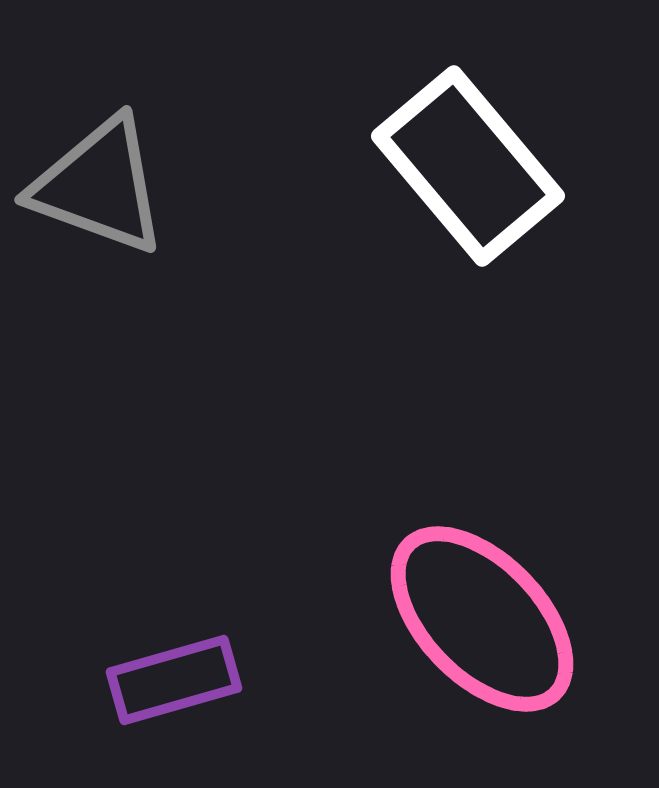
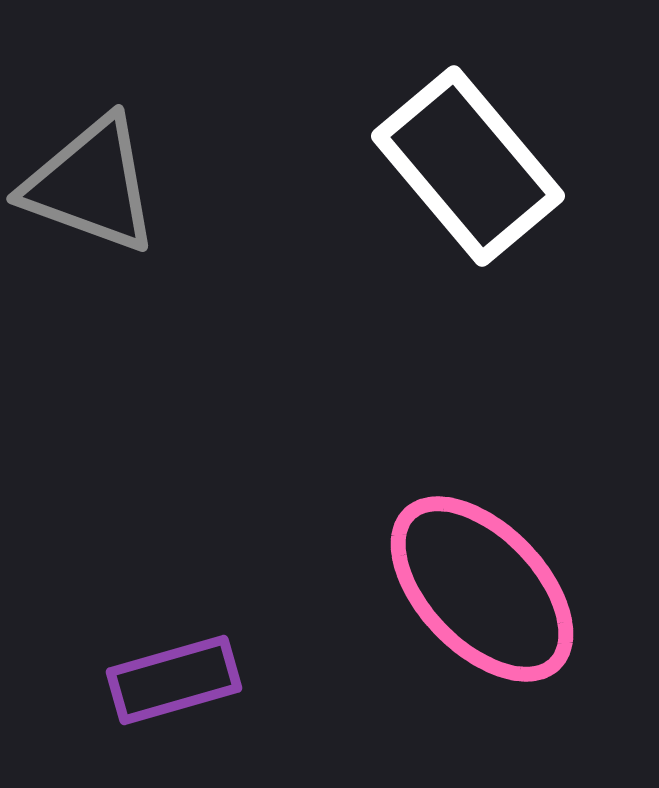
gray triangle: moved 8 px left, 1 px up
pink ellipse: moved 30 px up
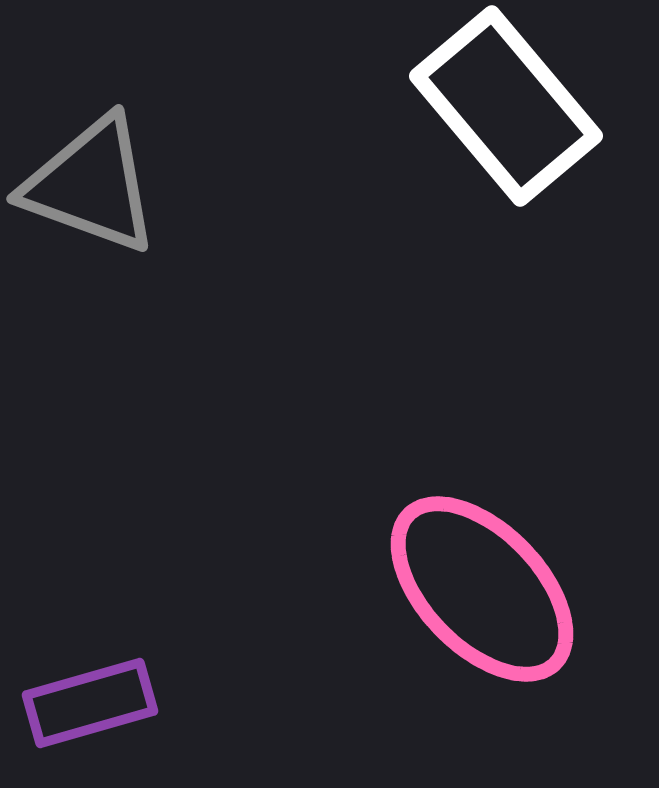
white rectangle: moved 38 px right, 60 px up
purple rectangle: moved 84 px left, 23 px down
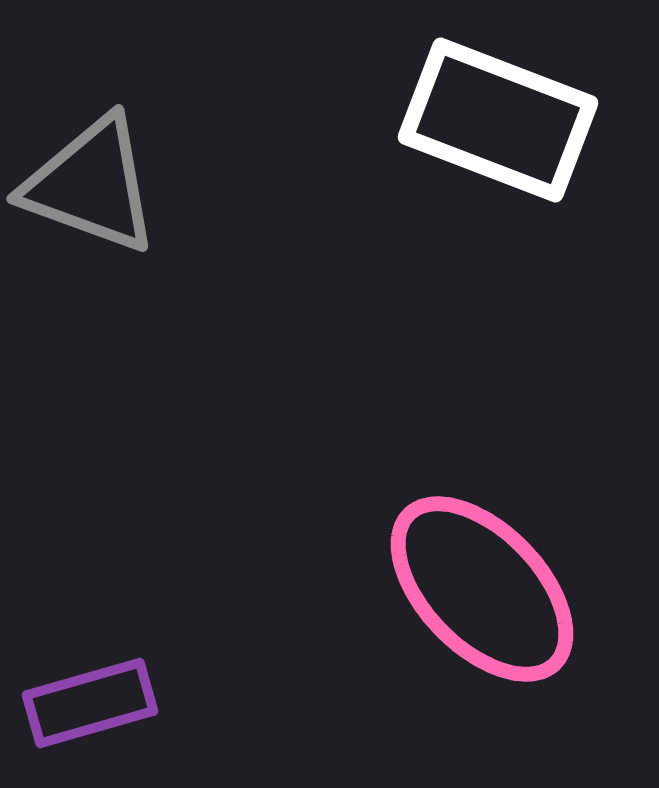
white rectangle: moved 8 px left, 14 px down; rotated 29 degrees counterclockwise
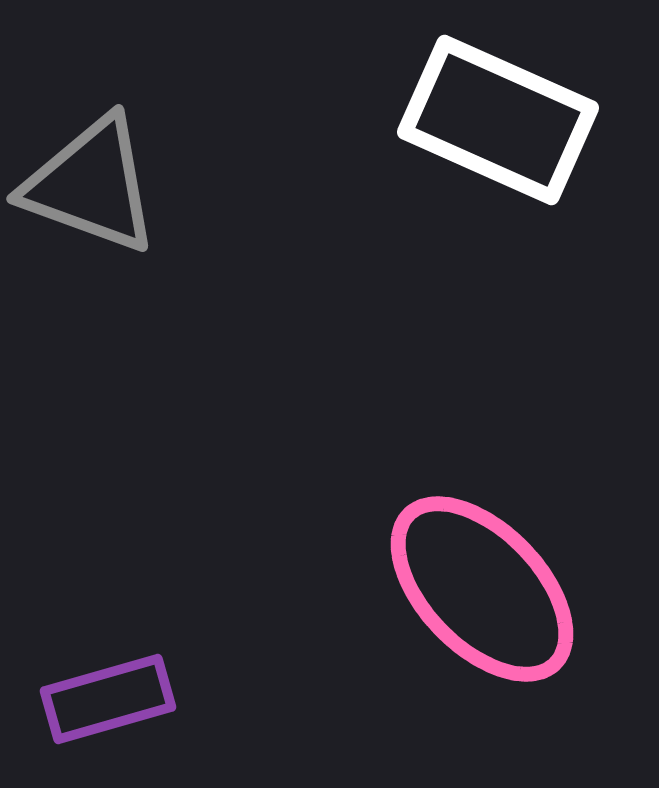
white rectangle: rotated 3 degrees clockwise
purple rectangle: moved 18 px right, 4 px up
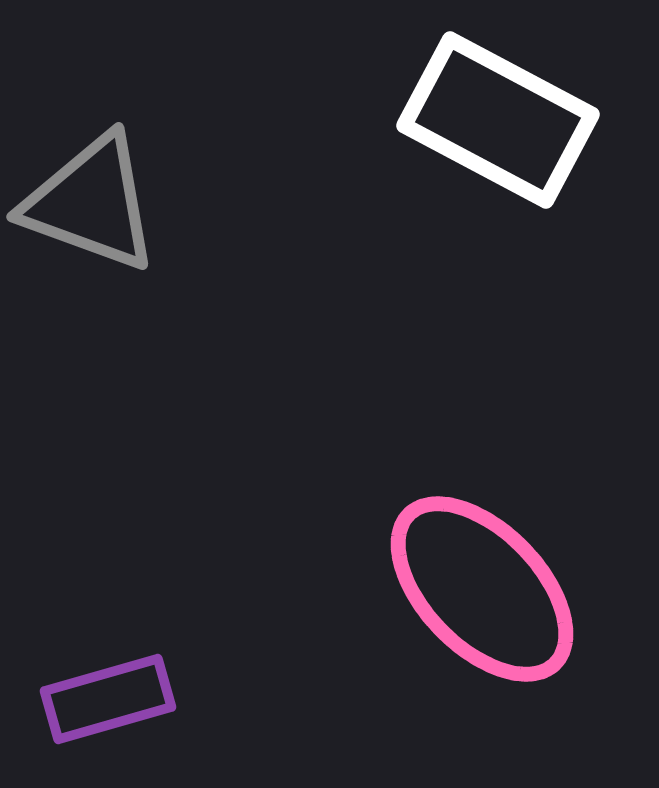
white rectangle: rotated 4 degrees clockwise
gray triangle: moved 18 px down
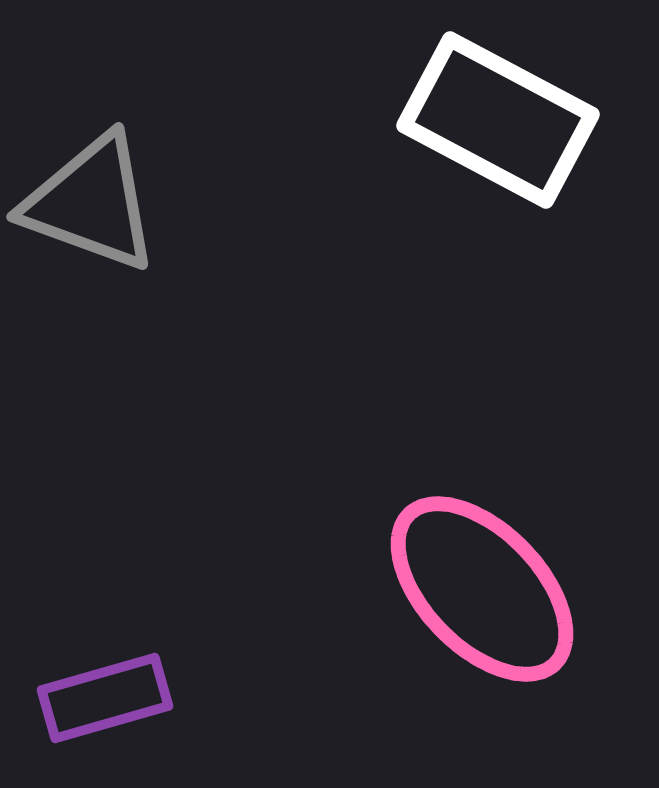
purple rectangle: moved 3 px left, 1 px up
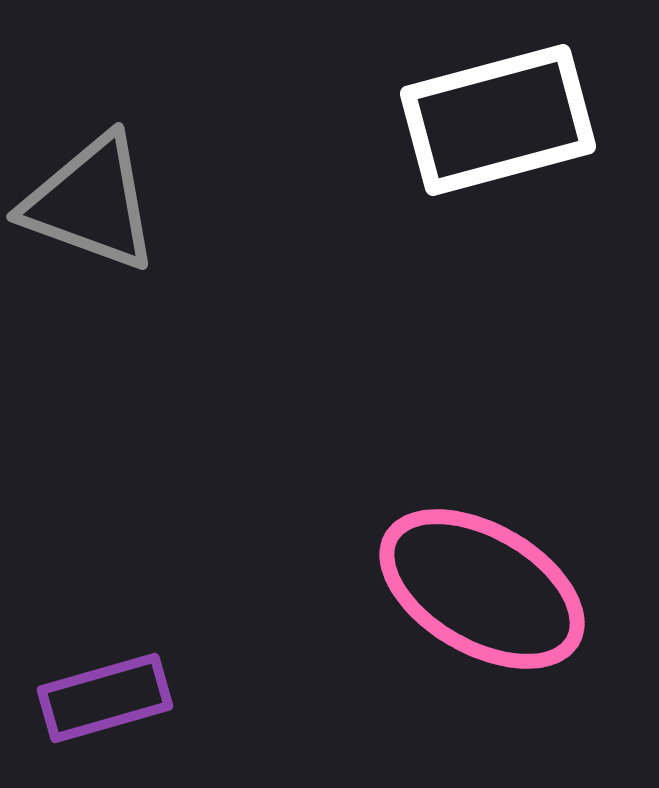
white rectangle: rotated 43 degrees counterclockwise
pink ellipse: rotated 16 degrees counterclockwise
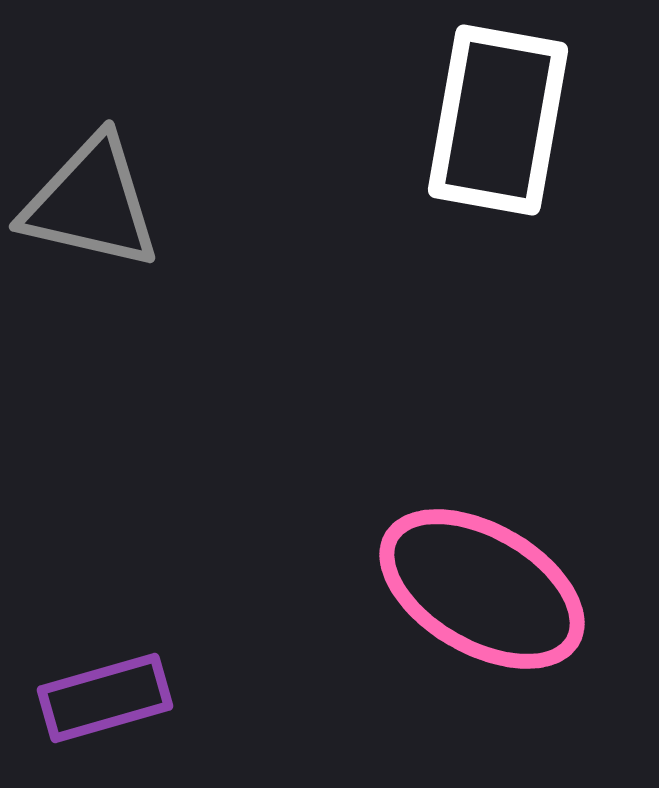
white rectangle: rotated 65 degrees counterclockwise
gray triangle: rotated 7 degrees counterclockwise
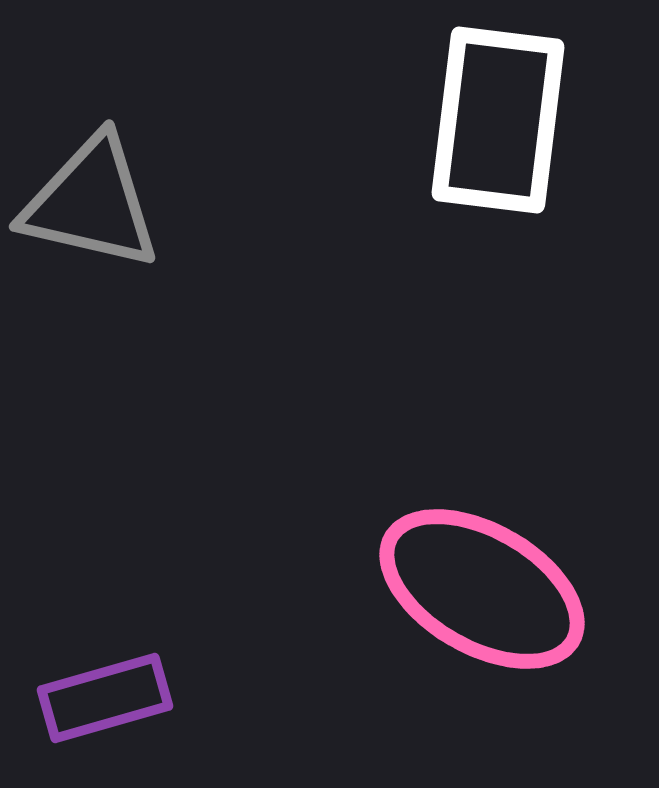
white rectangle: rotated 3 degrees counterclockwise
